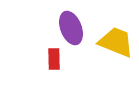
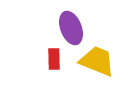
yellow trapezoid: moved 19 px left, 19 px down
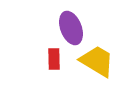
yellow trapezoid: rotated 9 degrees clockwise
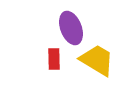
yellow trapezoid: moved 1 px up
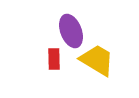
purple ellipse: moved 3 px down
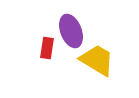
red rectangle: moved 7 px left, 11 px up; rotated 10 degrees clockwise
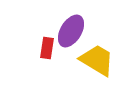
purple ellipse: rotated 52 degrees clockwise
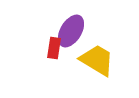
red rectangle: moved 7 px right
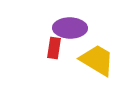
purple ellipse: moved 1 px left, 3 px up; rotated 60 degrees clockwise
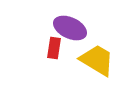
purple ellipse: rotated 24 degrees clockwise
